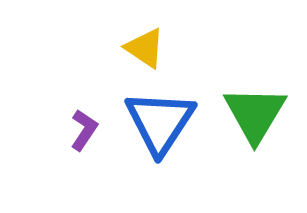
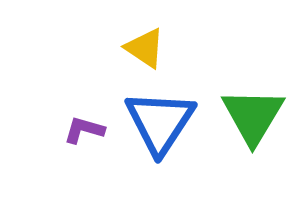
green triangle: moved 2 px left, 2 px down
purple L-shape: rotated 108 degrees counterclockwise
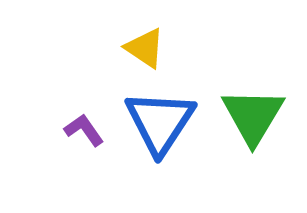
purple L-shape: rotated 39 degrees clockwise
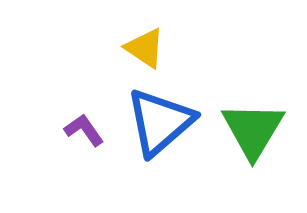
green triangle: moved 14 px down
blue triangle: rotated 16 degrees clockwise
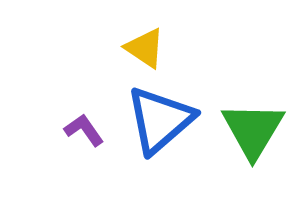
blue triangle: moved 2 px up
